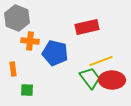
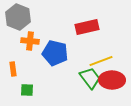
gray hexagon: moved 1 px right, 1 px up
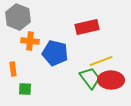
red ellipse: moved 1 px left
green square: moved 2 px left, 1 px up
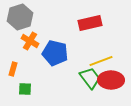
gray hexagon: moved 2 px right; rotated 20 degrees clockwise
red rectangle: moved 3 px right, 4 px up
orange cross: rotated 24 degrees clockwise
orange rectangle: rotated 24 degrees clockwise
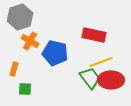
red rectangle: moved 4 px right, 12 px down; rotated 25 degrees clockwise
yellow line: moved 1 px down
orange rectangle: moved 1 px right
